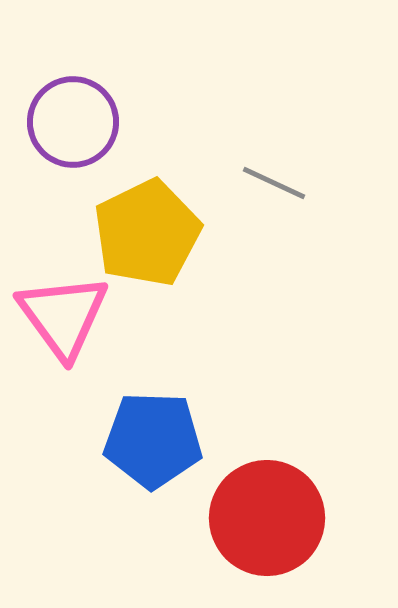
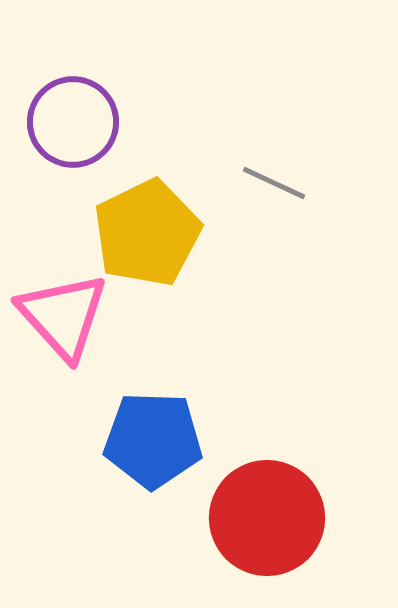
pink triangle: rotated 6 degrees counterclockwise
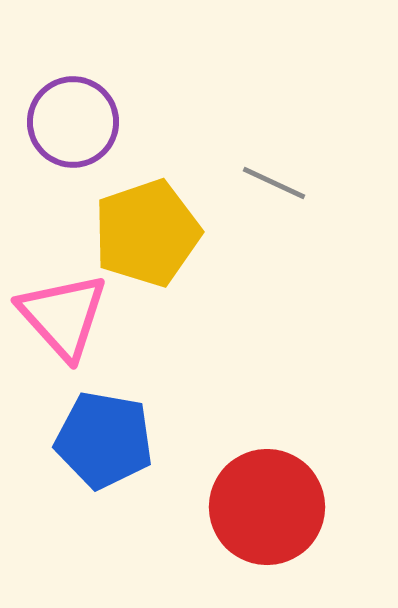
yellow pentagon: rotated 7 degrees clockwise
blue pentagon: moved 49 px left; rotated 8 degrees clockwise
red circle: moved 11 px up
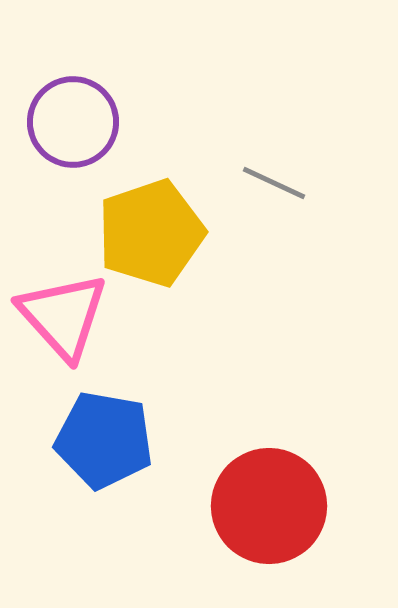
yellow pentagon: moved 4 px right
red circle: moved 2 px right, 1 px up
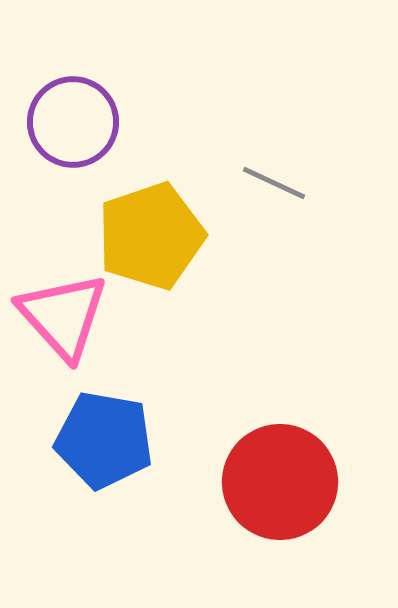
yellow pentagon: moved 3 px down
red circle: moved 11 px right, 24 px up
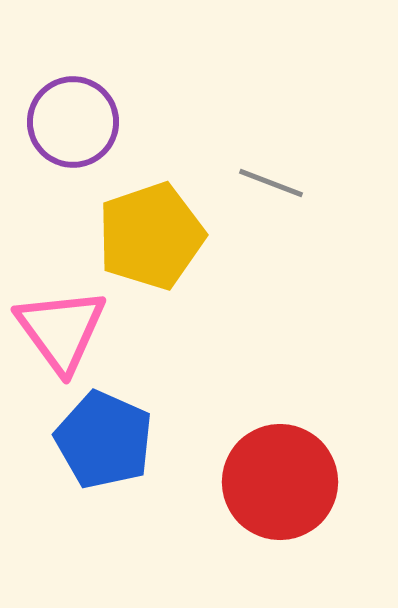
gray line: moved 3 px left; rotated 4 degrees counterclockwise
pink triangle: moved 2 px left, 14 px down; rotated 6 degrees clockwise
blue pentagon: rotated 14 degrees clockwise
